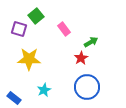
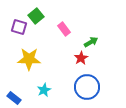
purple square: moved 2 px up
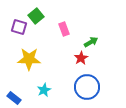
pink rectangle: rotated 16 degrees clockwise
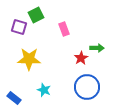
green square: moved 1 px up; rotated 14 degrees clockwise
green arrow: moved 6 px right, 6 px down; rotated 32 degrees clockwise
cyan star: rotated 24 degrees counterclockwise
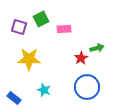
green square: moved 5 px right, 4 px down
pink rectangle: rotated 72 degrees counterclockwise
green arrow: rotated 16 degrees counterclockwise
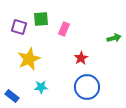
green square: rotated 21 degrees clockwise
pink rectangle: rotated 64 degrees counterclockwise
green arrow: moved 17 px right, 10 px up
yellow star: rotated 25 degrees counterclockwise
cyan star: moved 3 px left, 3 px up; rotated 24 degrees counterclockwise
blue rectangle: moved 2 px left, 2 px up
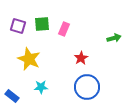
green square: moved 1 px right, 5 px down
purple square: moved 1 px left, 1 px up
yellow star: rotated 25 degrees counterclockwise
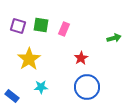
green square: moved 1 px left, 1 px down; rotated 14 degrees clockwise
yellow star: rotated 15 degrees clockwise
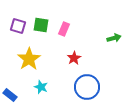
red star: moved 7 px left
cyan star: rotated 24 degrees clockwise
blue rectangle: moved 2 px left, 1 px up
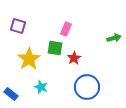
green square: moved 14 px right, 23 px down
pink rectangle: moved 2 px right
blue rectangle: moved 1 px right, 1 px up
